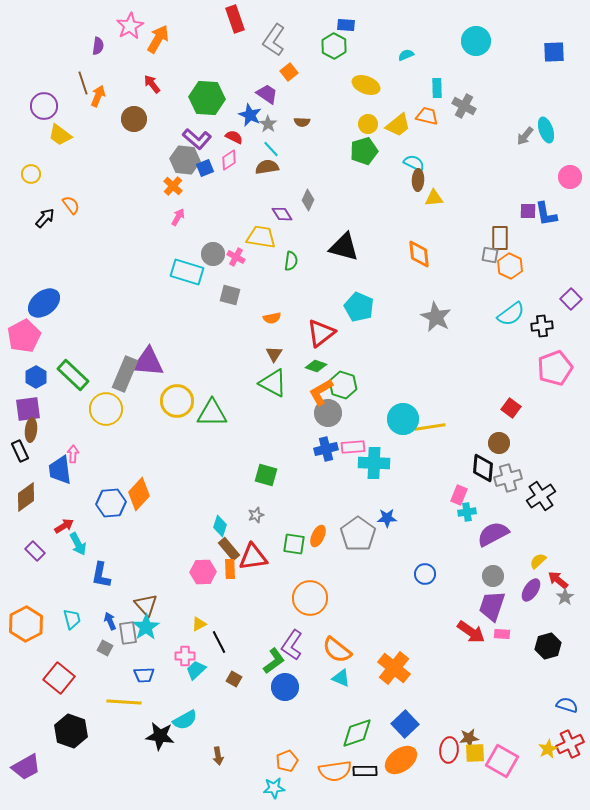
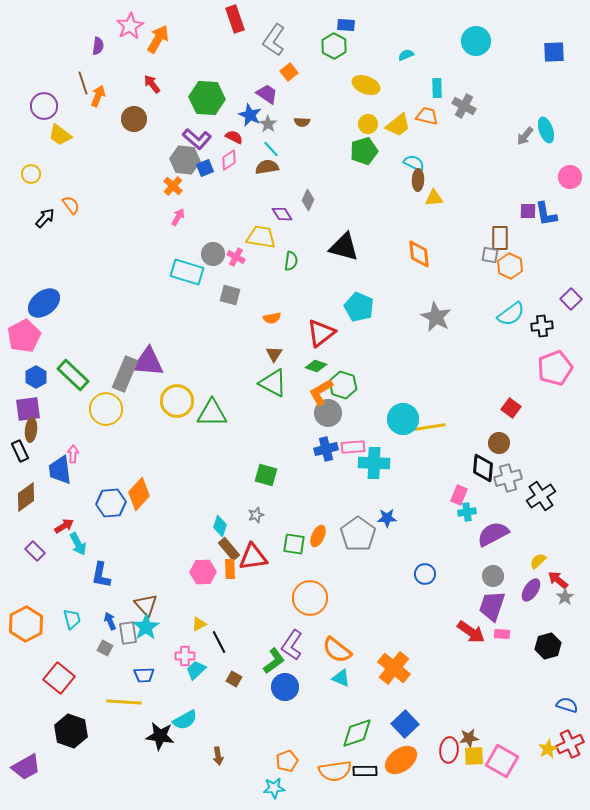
yellow square at (475, 753): moved 1 px left, 3 px down
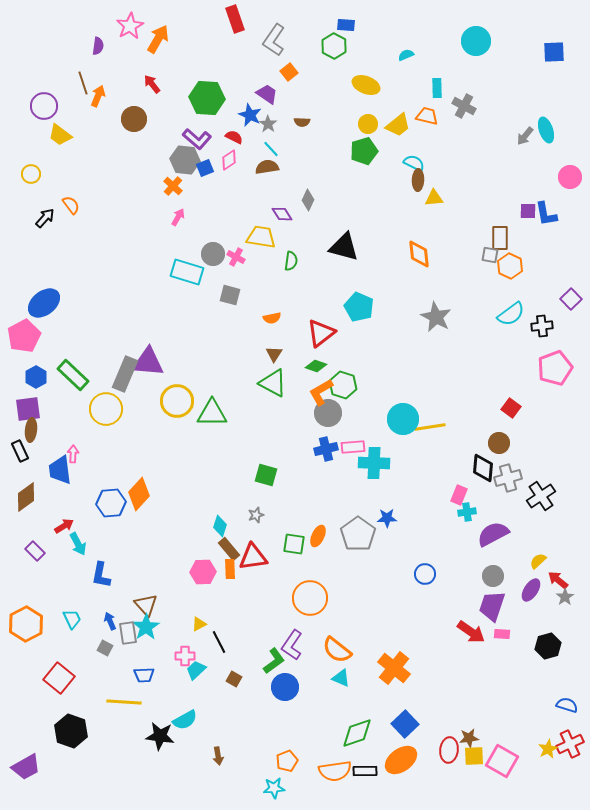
cyan trapezoid at (72, 619): rotated 10 degrees counterclockwise
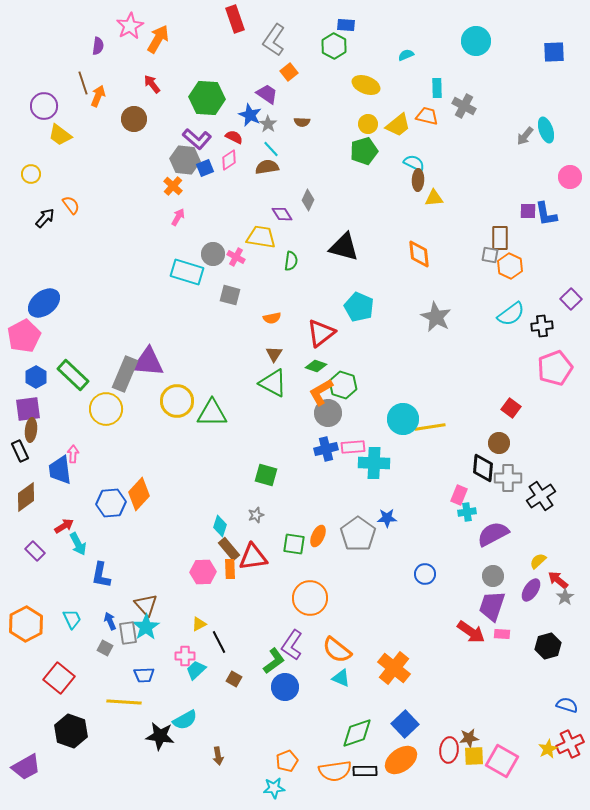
gray cross at (508, 478): rotated 16 degrees clockwise
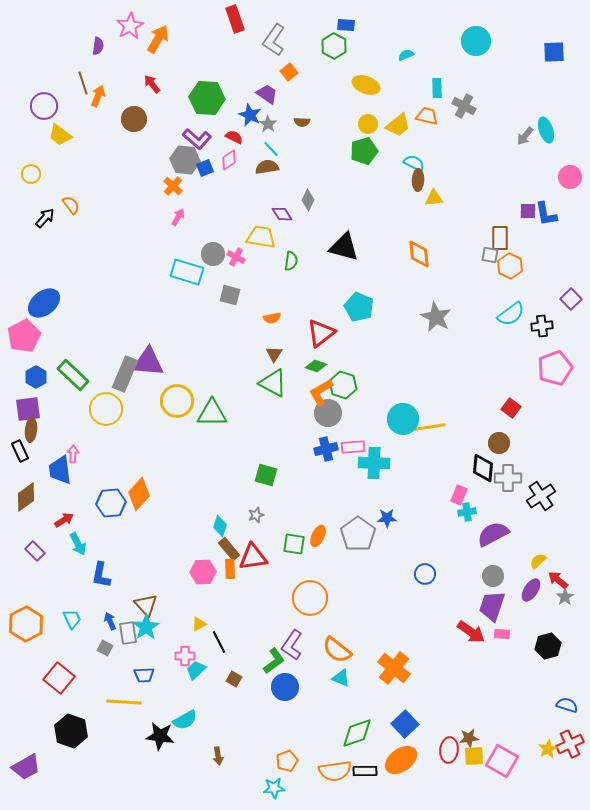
red arrow at (64, 526): moved 6 px up
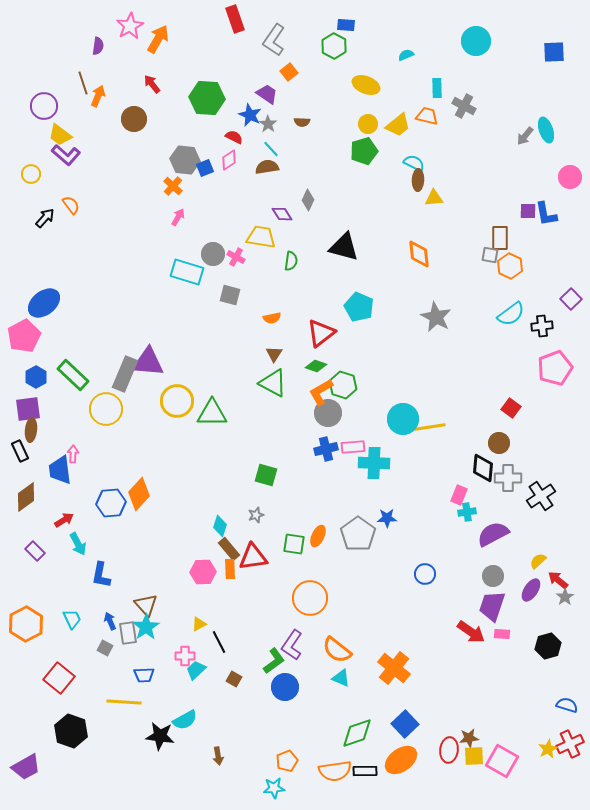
purple L-shape at (197, 139): moved 131 px left, 16 px down
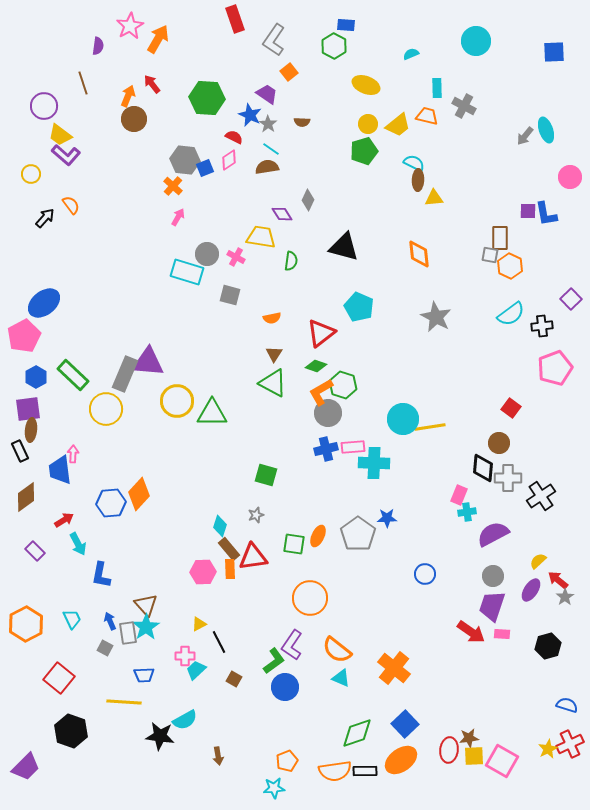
cyan semicircle at (406, 55): moved 5 px right, 1 px up
orange arrow at (98, 96): moved 30 px right
cyan line at (271, 149): rotated 12 degrees counterclockwise
gray circle at (213, 254): moved 6 px left
purple trapezoid at (26, 767): rotated 16 degrees counterclockwise
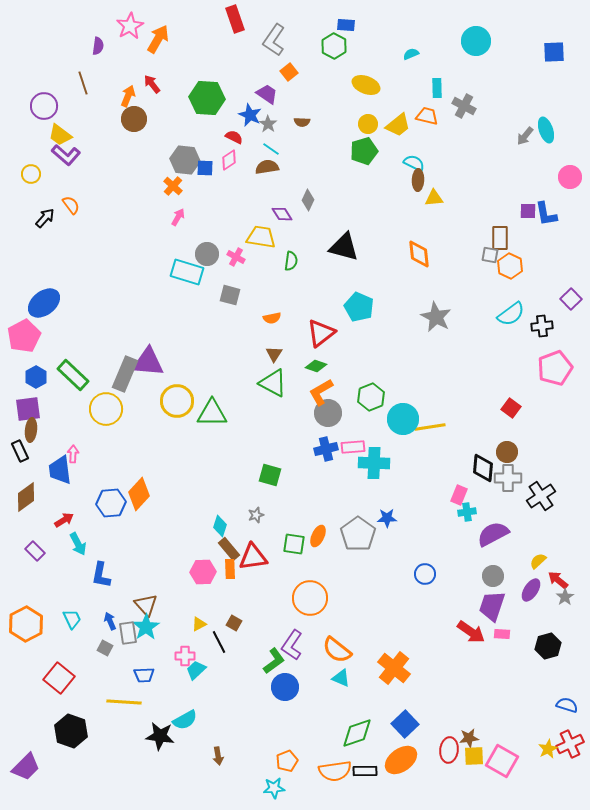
blue square at (205, 168): rotated 24 degrees clockwise
green hexagon at (343, 385): moved 28 px right, 12 px down; rotated 20 degrees clockwise
brown circle at (499, 443): moved 8 px right, 9 px down
green square at (266, 475): moved 4 px right
brown square at (234, 679): moved 56 px up
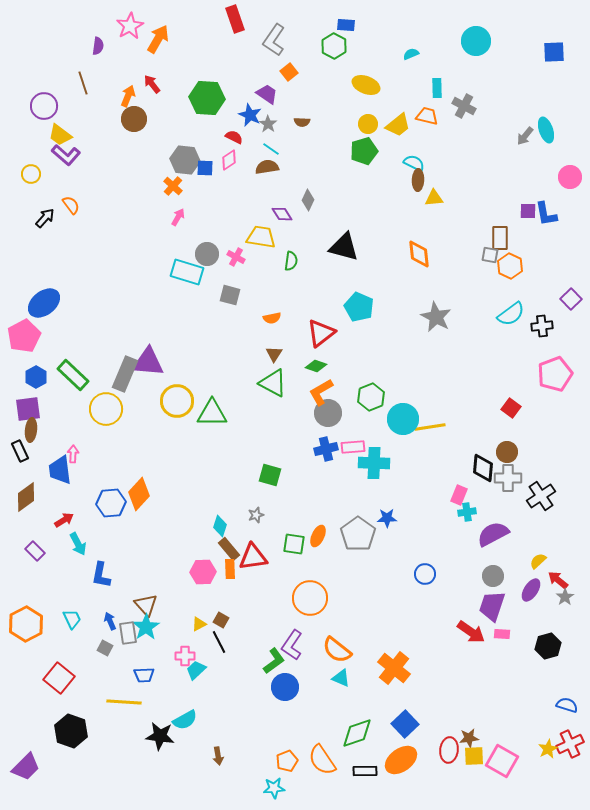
pink pentagon at (555, 368): moved 6 px down
brown square at (234, 623): moved 13 px left, 3 px up
orange semicircle at (335, 771): moved 13 px left, 11 px up; rotated 64 degrees clockwise
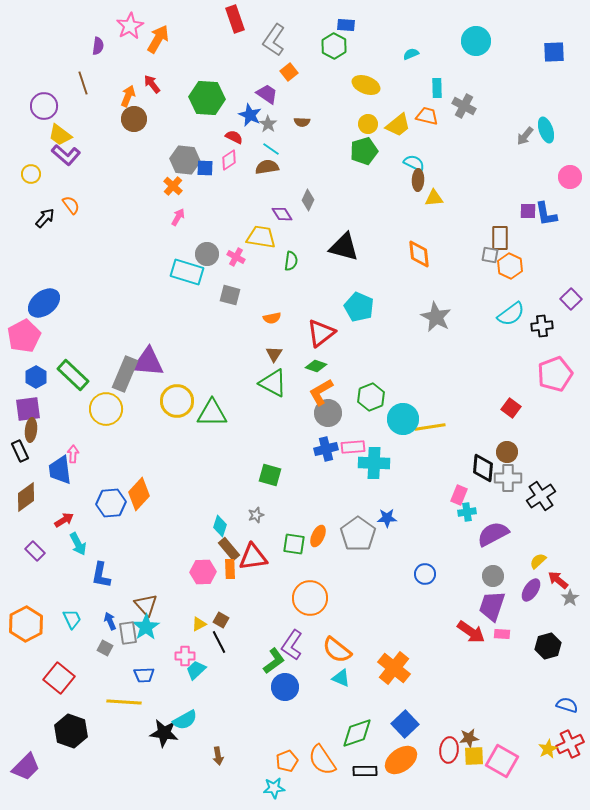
gray star at (565, 597): moved 5 px right, 1 px down
black star at (160, 736): moved 4 px right, 3 px up
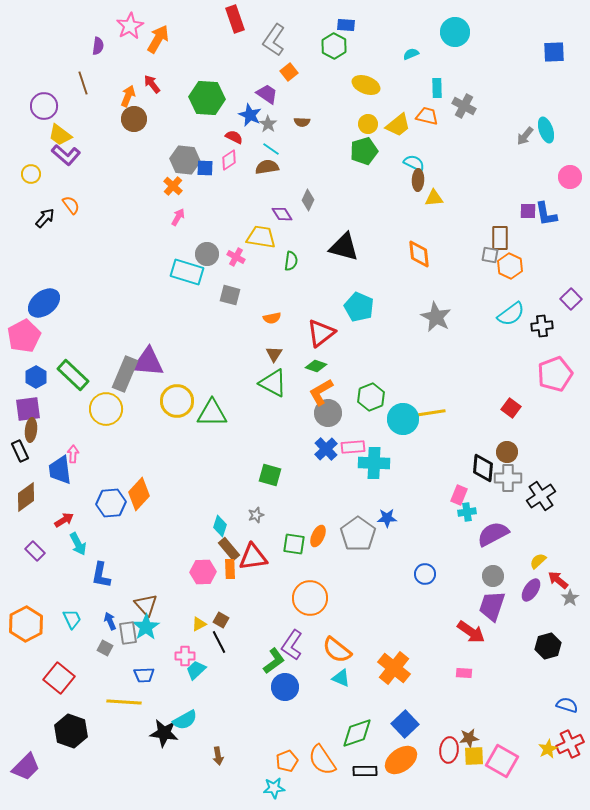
cyan circle at (476, 41): moved 21 px left, 9 px up
yellow line at (430, 427): moved 14 px up
blue cross at (326, 449): rotated 30 degrees counterclockwise
pink rectangle at (502, 634): moved 38 px left, 39 px down
